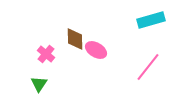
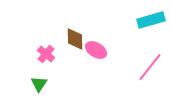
pink line: moved 2 px right
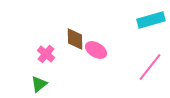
green triangle: rotated 18 degrees clockwise
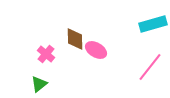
cyan rectangle: moved 2 px right, 4 px down
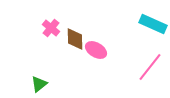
cyan rectangle: rotated 40 degrees clockwise
pink cross: moved 5 px right, 26 px up
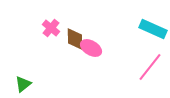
cyan rectangle: moved 5 px down
pink ellipse: moved 5 px left, 2 px up
green triangle: moved 16 px left
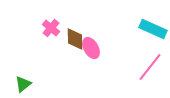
pink ellipse: rotated 30 degrees clockwise
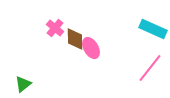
pink cross: moved 4 px right
pink line: moved 1 px down
